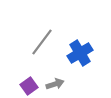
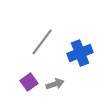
blue cross: rotated 10 degrees clockwise
purple square: moved 4 px up
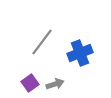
purple square: moved 1 px right, 1 px down
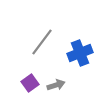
gray arrow: moved 1 px right, 1 px down
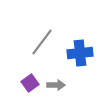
blue cross: rotated 15 degrees clockwise
gray arrow: rotated 18 degrees clockwise
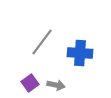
blue cross: rotated 10 degrees clockwise
gray arrow: rotated 12 degrees clockwise
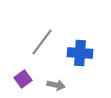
purple square: moved 7 px left, 4 px up
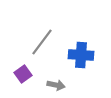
blue cross: moved 1 px right, 2 px down
purple square: moved 5 px up
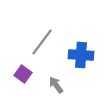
purple square: rotated 18 degrees counterclockwise
gray arrow: rotated 138 degrees counterclockwise
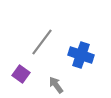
blue cross: rotated 15 degrees clockwise
purple square: moved 2 px left
